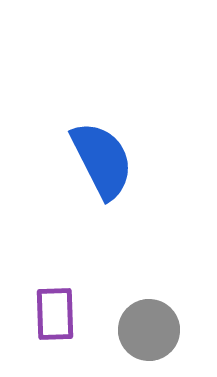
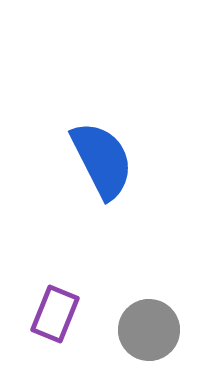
purple rectangle: rotated 24 degrees clockwise
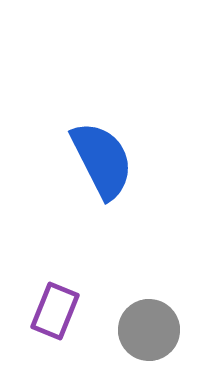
purple rectangle: moved 3 px up
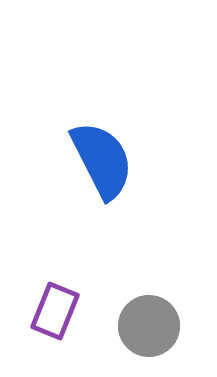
gray circle: moved 4 px up
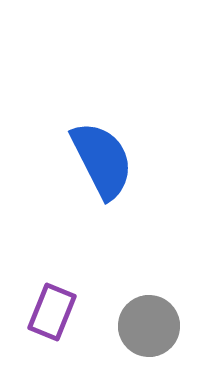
purple rectangle: moved 3 px left, 1 px down
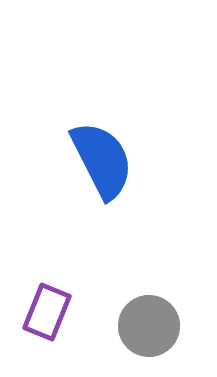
purple rectangle: moved 5 px left
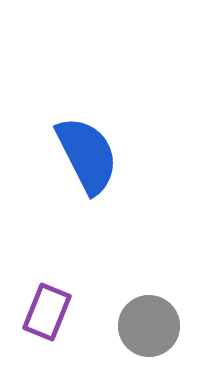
blue semicircle: moved 15 px left, 5 px up
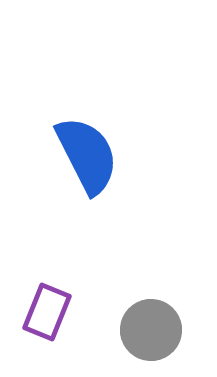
gray circle: moved 2 px right, 4 px down
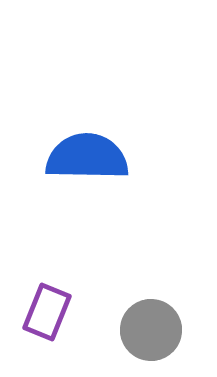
blue semicircle: moved 2 px down; rotated 62 degrees counterclockwise
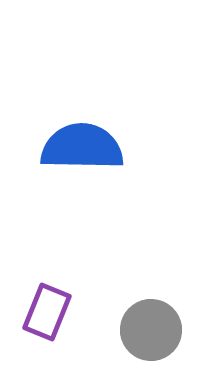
blue semicircle: moved 5 px left, 10 px up
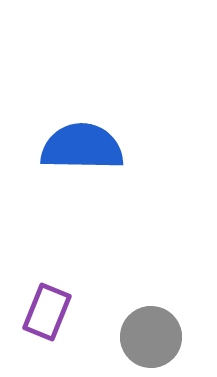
gray circle: moved 7 px down
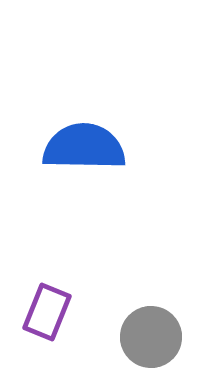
blue semicircle: moved 2 px right
